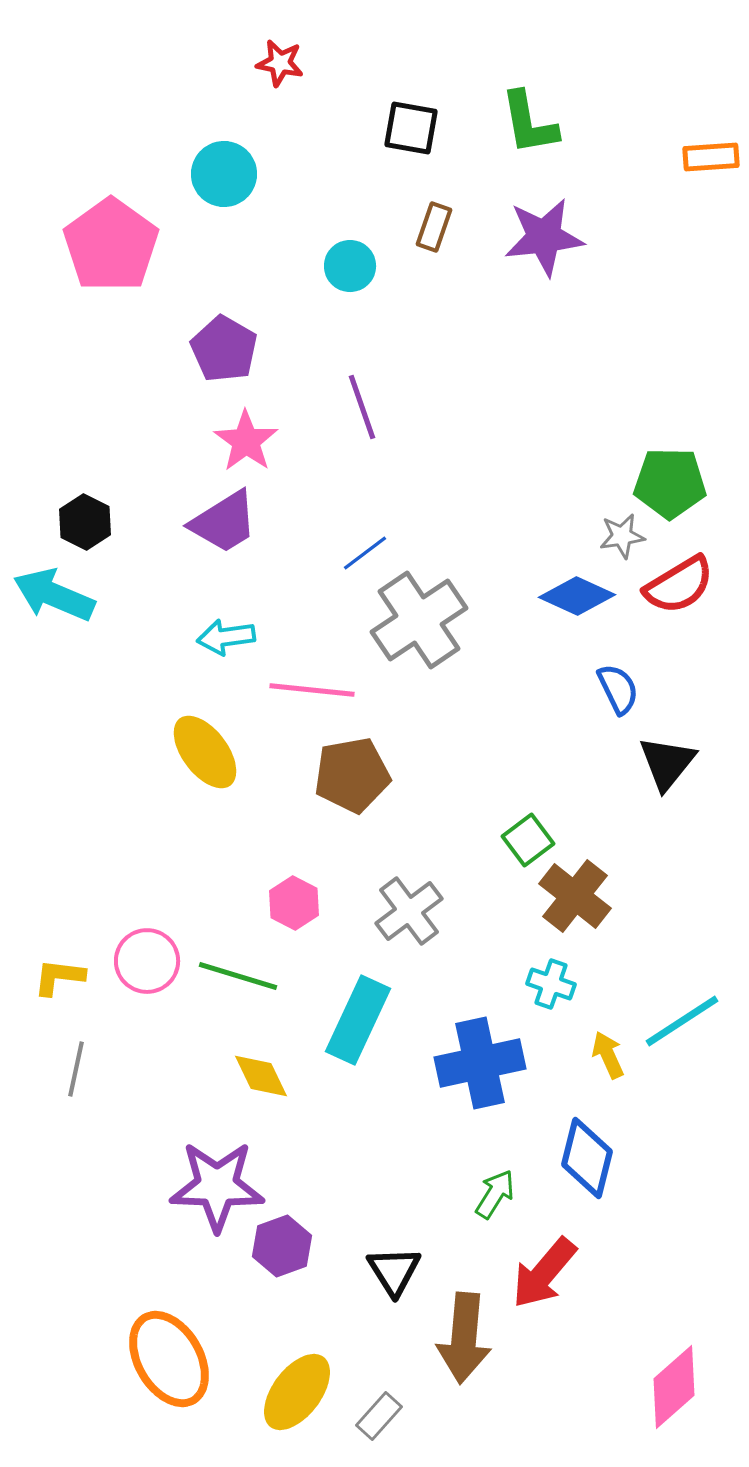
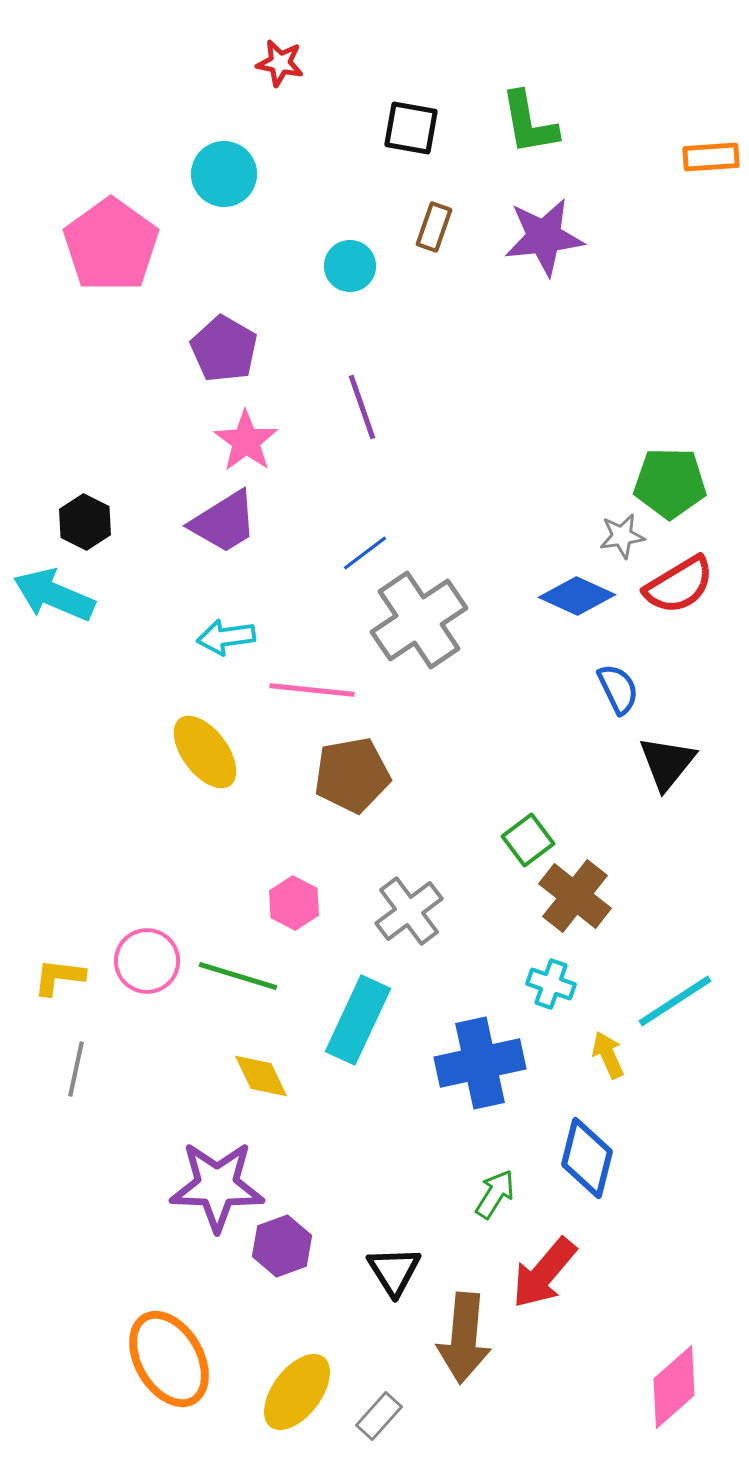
cyan line at (682, 1021): moved 7 px left, 20 px up
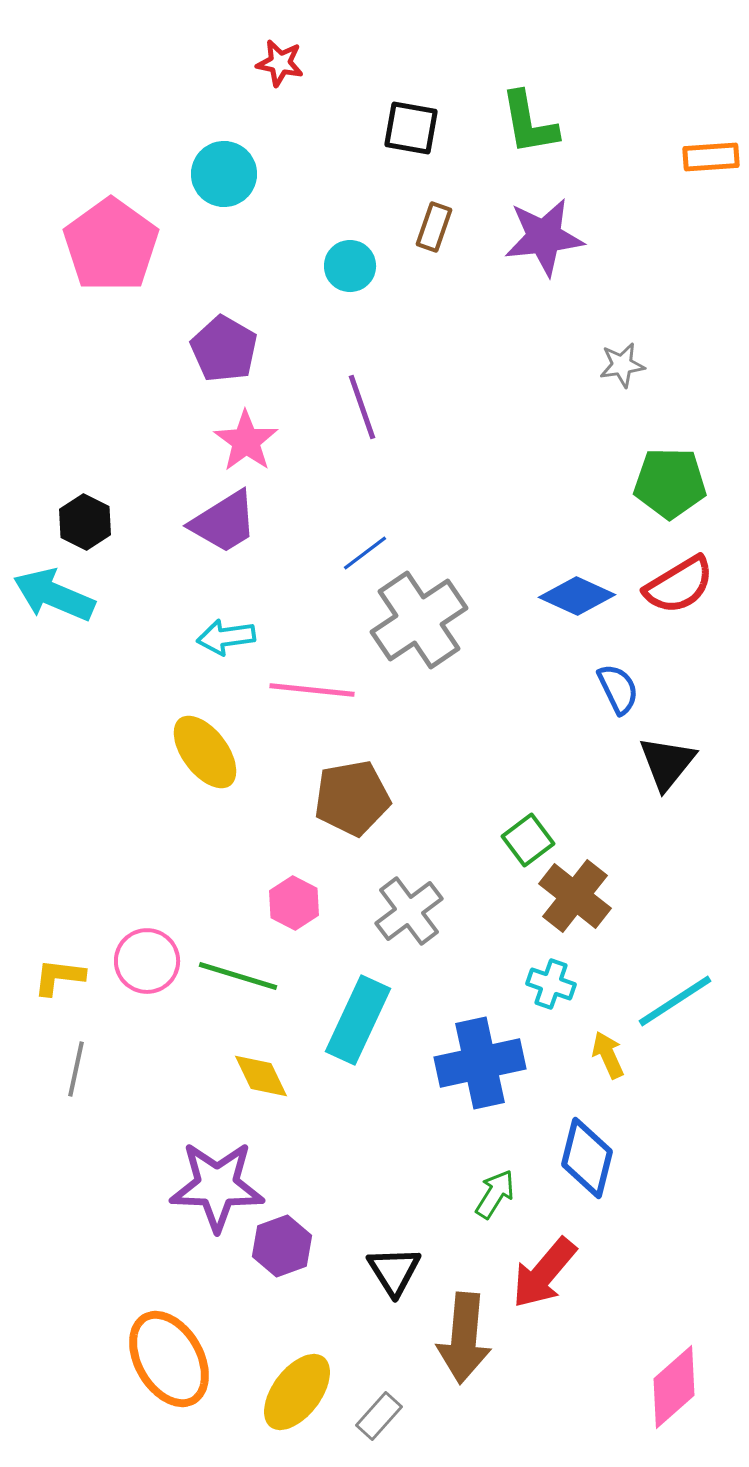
gray star at (622, 536): moved 171 px up
brown pentagon at (352, 775): moved 23 px down
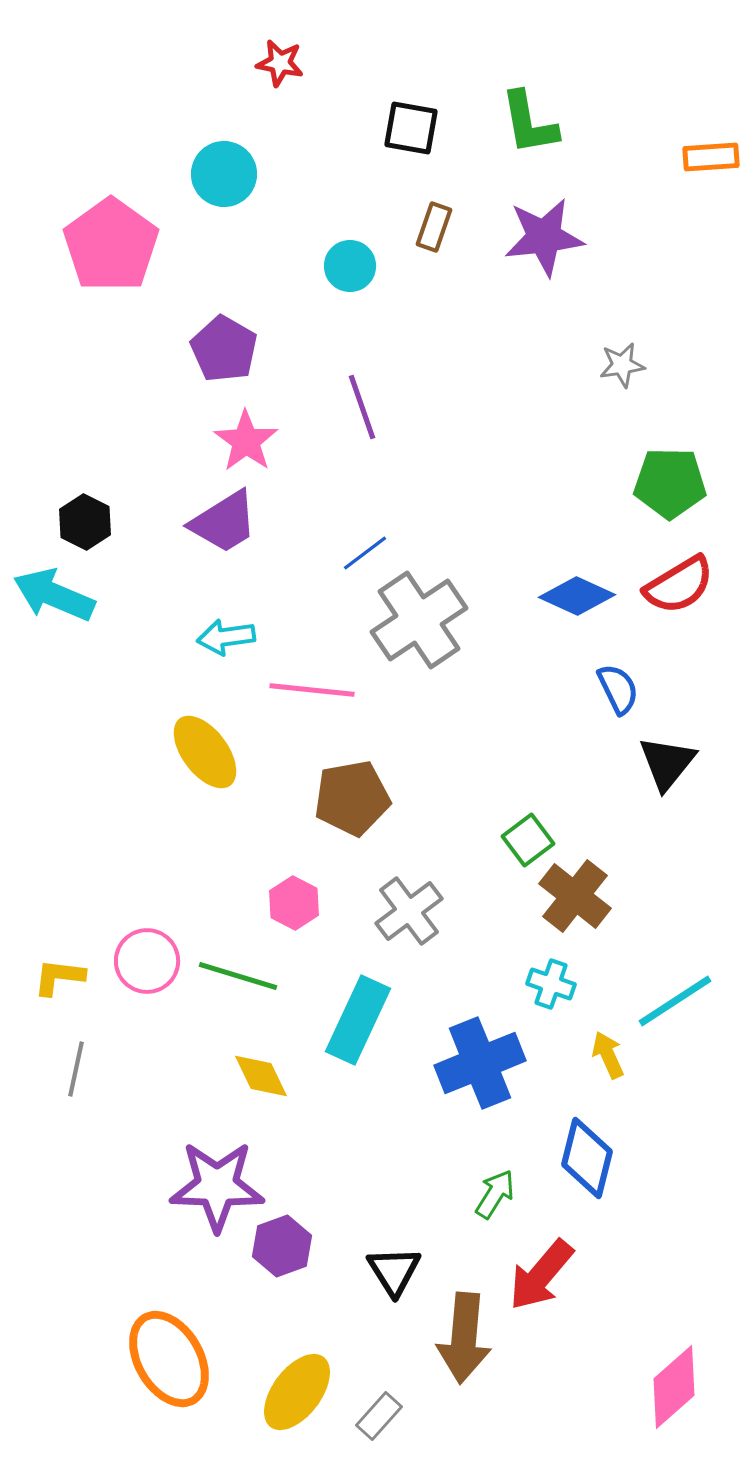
blue cross at (480, 1063): rotated 10 degrees counterclockwise
red arrow at (544, 1273): moved 3 px left, 2 px down
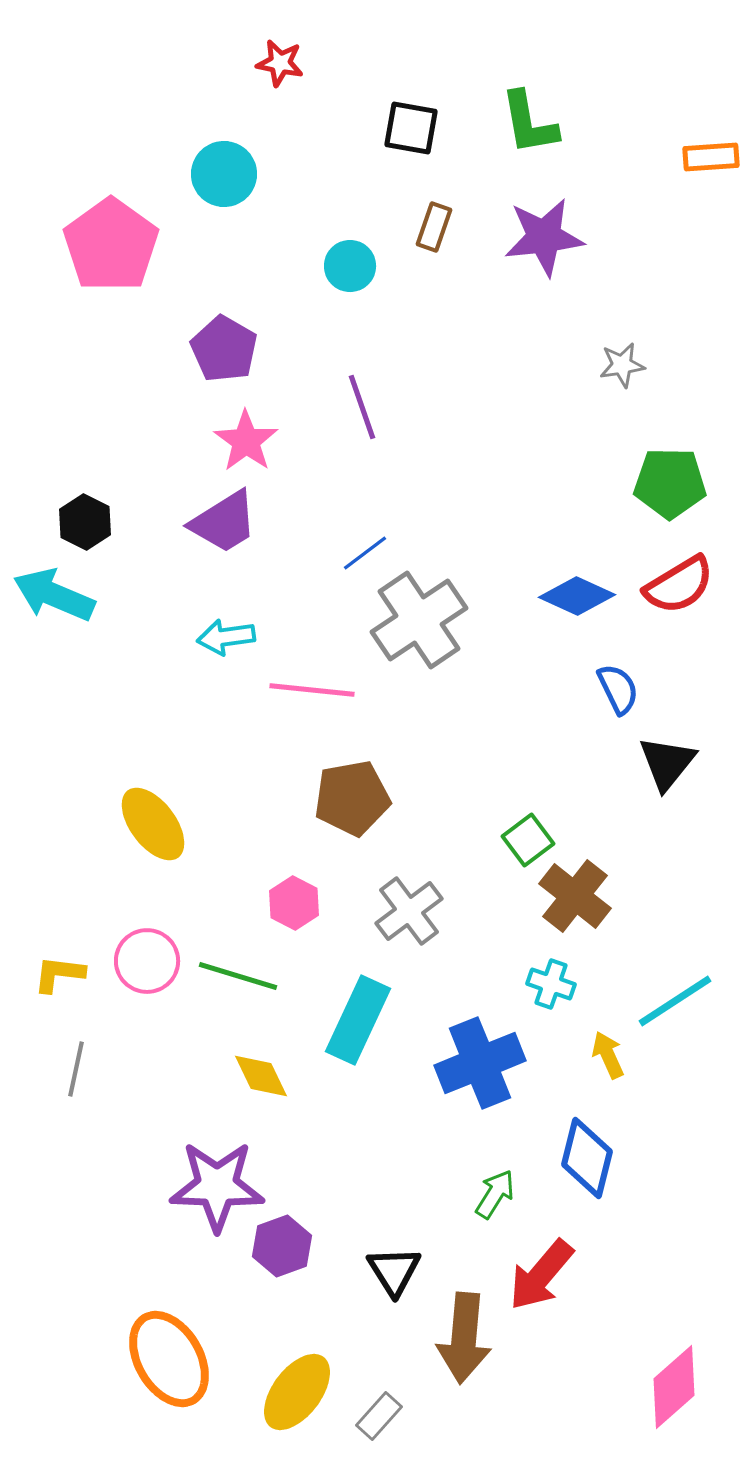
yellow ellipse at (205, 752): moved 52 px left, 72 px down
yellow L-shape at (59, 977): moved 3 px up
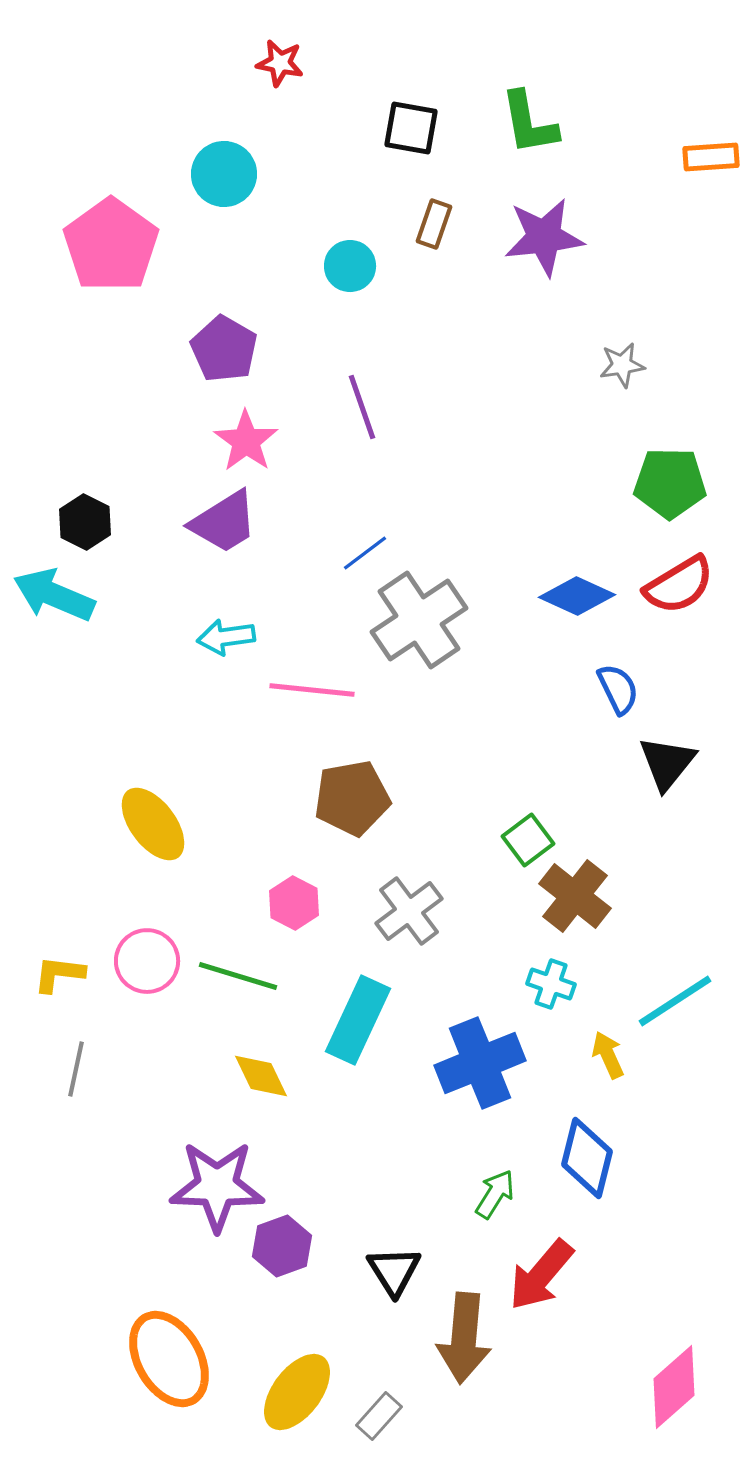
brown rectangle at (434, 227): moved 3 px up
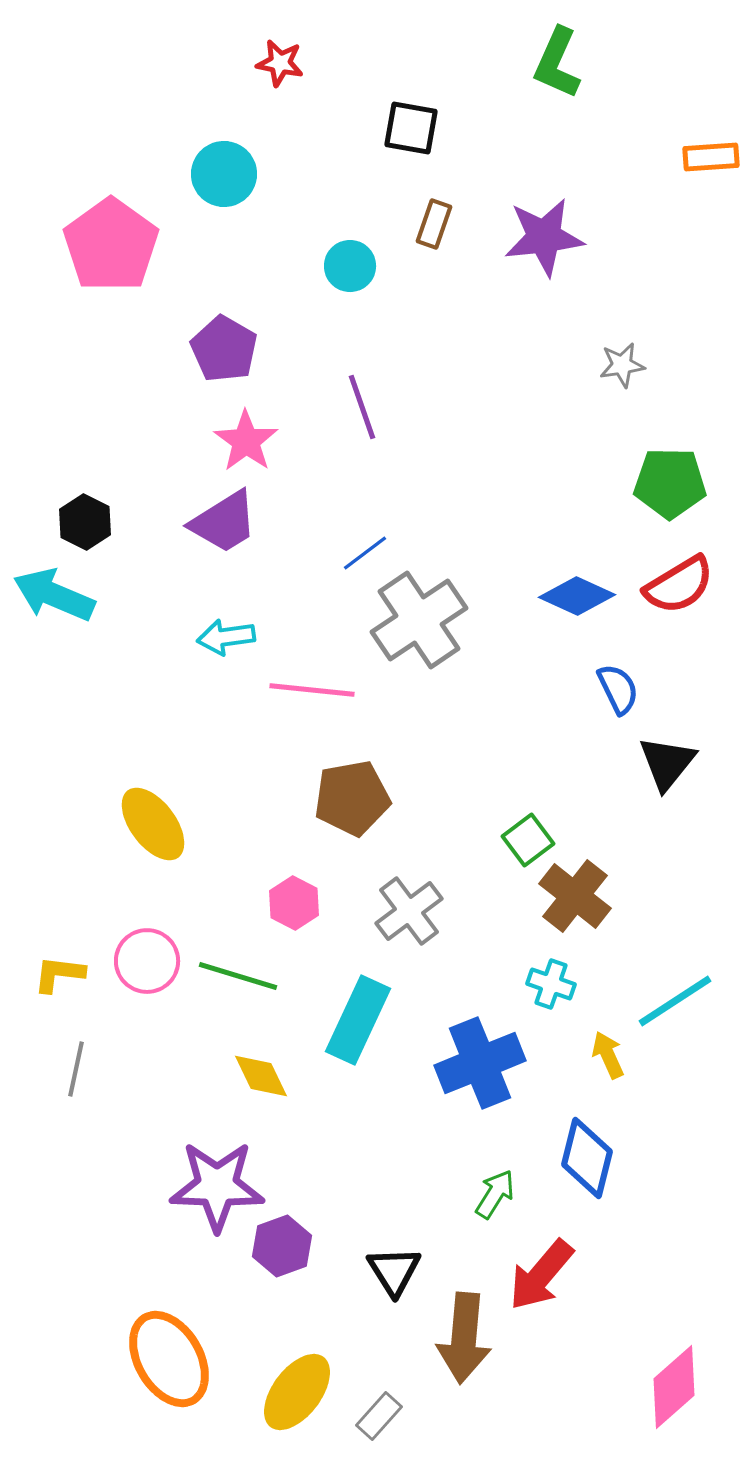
green L-shape at (529, 123): moved 28 px right, 60 px up; rotated 34 degrees clockwise
